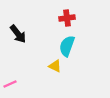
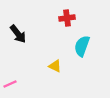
cyan semicircle: moved 15 px right
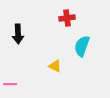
black arrow: rotated 36 degrees clockwise
pink line: rotated 24 degrees clockwise
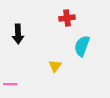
yellow triangle: rotated 40 degrees clockwise
